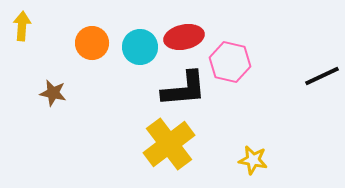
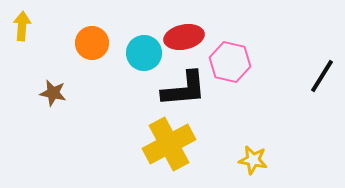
cyan circle: moved 4 px right, 6 px down
black line: rotated 33 degrees counterclockwise
yellow cross: rotated 9 degrees clockwise
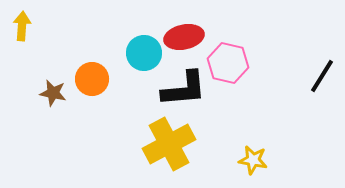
orange circle: moved 36 px down
pink hexagon: moved 2 px left, 1 px down
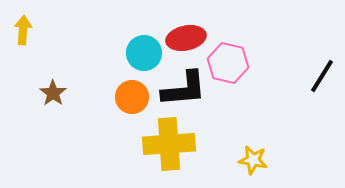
yellow arrow: moved 1 px right, 4 px down
red ellipse: moved 2 px right, 1 px down
orange circle: moved 40 px right, 18 px down
brown star: rotated 24 degrees clockwise
yellow cross: rotated 24 degrees clockwise
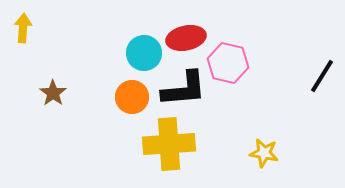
yellow arrow: moved 2 px up
yellow star: moved 11 px right, 7 px up
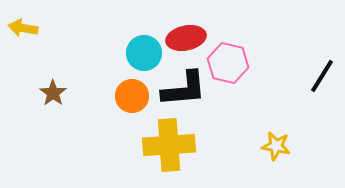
yellow arrow: rotated 84 degrees counterclockwise
orange circle: moved 1 px up
yellow cross: moved 1 px down
yellow star: moved 12 px right, 7 px up
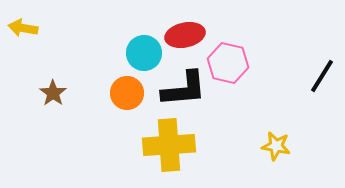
red ellipse: moved 1 px left, 3 px up
orange circle: moved 5 px left, 3 px up
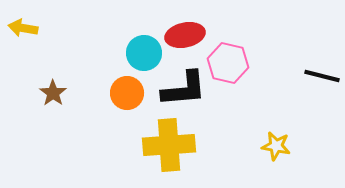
black line: rotated 72 degrees clockwise
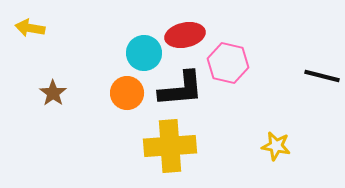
yellow arrow: moved 7 px right
black L-shape: moved 3 px left
yellow cross: moved 1 px right, 1 px down
